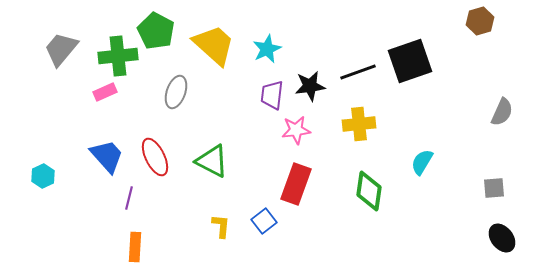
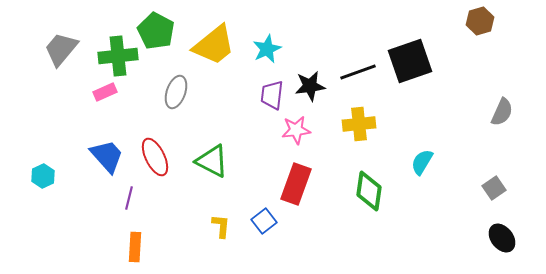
yellow trapezoid: rotated 99 degrees clockwise
gray square: rotated 30 degrees counterclockwise
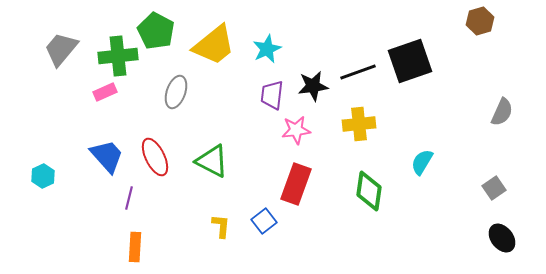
black star: moved 3 px right
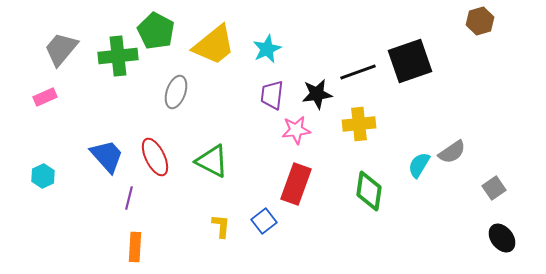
black star: moved 4 px right, 8 px down
pink rectangle: moved 60 px left, 5 px down
gray semicircle: moved 50 px left, 40 px down; rotated 32 degrees clockwise
cyan semicircle: moved 3 px left, 3 px down
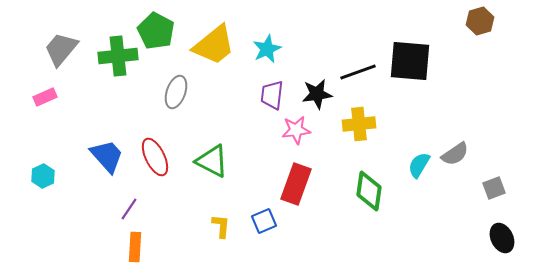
black square: rotated 24 degrees clockwise
gray semicircle: moved 3 px right, 2 px down
gray square: rotated 15 degrees clockwise
purple line: moved 11 px down; rotated 20 degrees clockwise
blue square: rotated 15 degrees clockwise
black ellipse: rotated 12 degrees clockwise
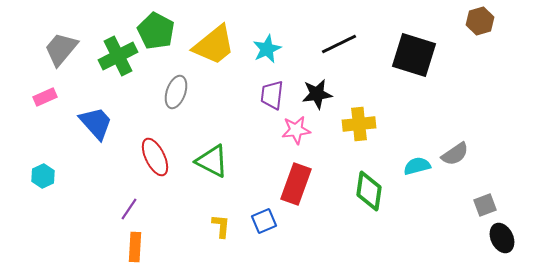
green cross: rotated 21 degrees counterclockwise
black square: moved 4 px right, 6 px up; rotated 12 degrees clockwise
black line: moved 19 px left, 28 px up; rotated 6 degrees counterclockwise
blue trapezoid: moved 11 px left, 33 px up
cyan semicircle: moved 2 px left, 1 px down; rotated 44 degrees clockwise
gray square: moved 9 px left, 17 px down
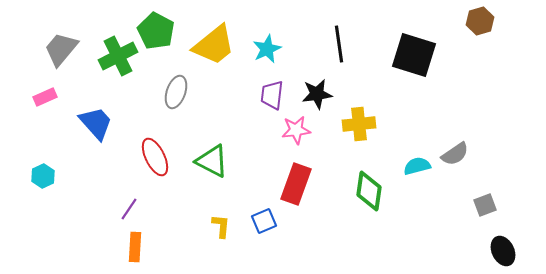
black line: rotated 72 degrees counterclockwise
black ellipse: moved 1 px right, 13 px down
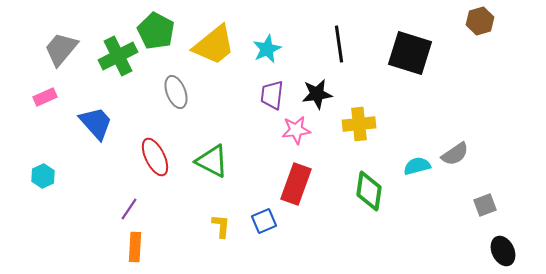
black square: moved 4 px left, 2 px up
gray ellipse: rotated 40 degrees counterclockwise
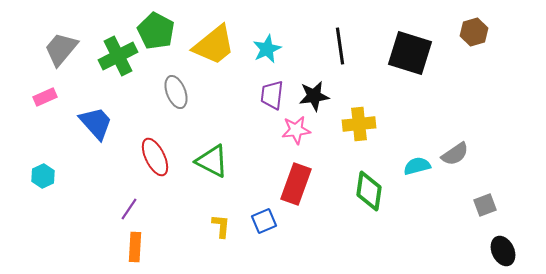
brown hexagon: moved 6 px left, 11 px down
black line: moved 1 px right, 2 px down
black star: moved 3 px left, 2 px down
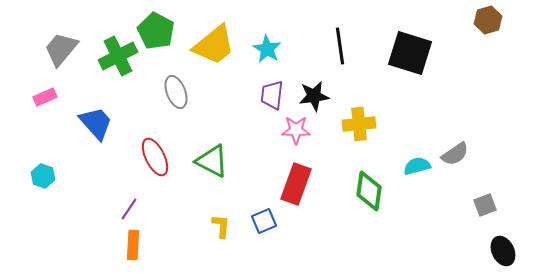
brown hexagon: moved 14 px right, 12 px up
cyan star: rotated 16 degrees counterclockwise
pink star: rotated 8 degrees clockwise
cyan hexagon: rotated 15 degrees counterclockwise
orange rectangle: moved 2 px left, 2 px up
